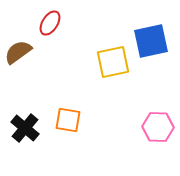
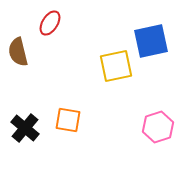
brown semicircle: rotated 68 degrees counterclockwise
yellow square: moved 3 px right, 4 px down
pink hexagon: rotated 20 degrees counterclockwise
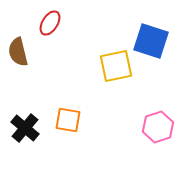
blue square: rotated 30 degrees clockwise
